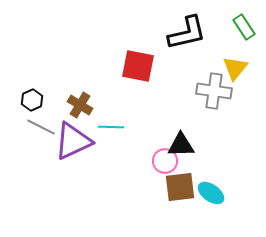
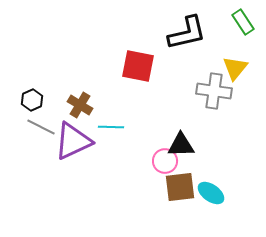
green rectangle: moved 1 px left, 5 px up
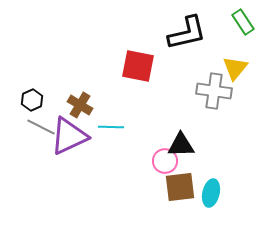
purple triangle: moved 4 px left, 5 px up
cyan ellipse: rotated 68 degrees clockwise
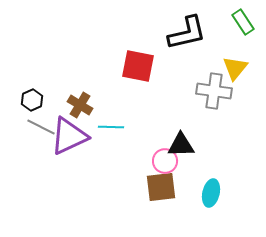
brown square: moved 19 px left
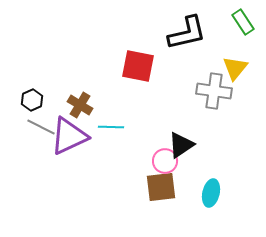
black triangle: rotated 32 degrees counterclockwise
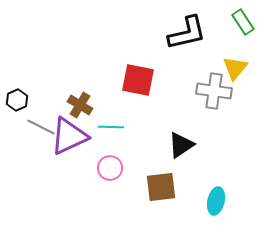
red square: moved 14 px down
black hexagon: moved 15 px left
pink circle: moved 55 px left, 7 px down
cyan ellipse: moved 5 px right, 8 px down
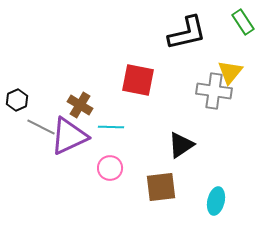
yellow triangle: moved 5 px left, 4 px down
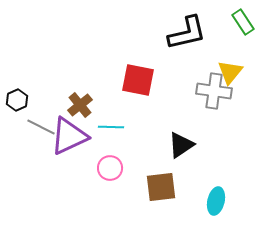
brown cross: rotated 20 degrees clockwise
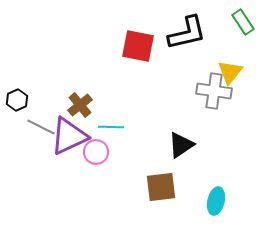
red square: moved 34 px up
pink circle: moved 14 px left, 16 px up
